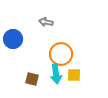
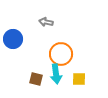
yellow square: moved 5 px right, 4 px down
brown square: moved 4 px right
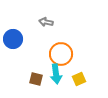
yellow square: rotated 24 degrees counterclockwise
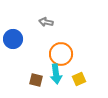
brown square: moved 1 px down
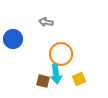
brown square: moved 7 px right, 1 px down
